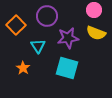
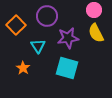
yellow semicircle: rotated 42 degrees clockwise
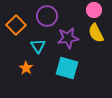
orange star: moved 3 px right
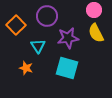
orange star: rotated 16 degrees counterclockwise
